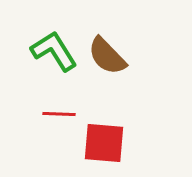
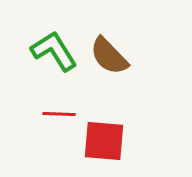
brown semicircle: moved 2 px right
red square: moved 2 px up
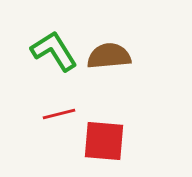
brown semicircle: rotated 129 degrees clockwise
red line: rotated 16 degrees counterclockwise
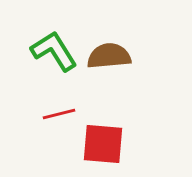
red square: moved 1 px left, 3 px down
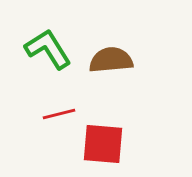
green L-shape: moved 6 px left, 2 px up
brown semicircle: moved 2 px right, 4 px down
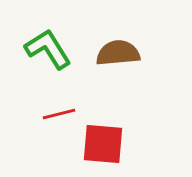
brown semicircle: moved 7 px right, 7 px up
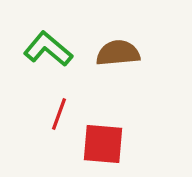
green L-shape: rotated 18 degrees counterclockwise
red line: rotated 56 degrees counterclockwise
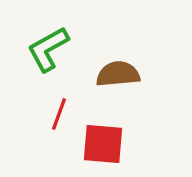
green L-shape: rotated 69 degrees counterclockwise
brown semicircle: moved 21 px down
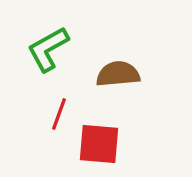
red square: moved 4 px left
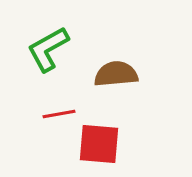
brown semicircle: moved 2 px left
red line: rotated 60 degrees clockwise
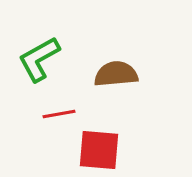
green L-shape: moved 9 px left, 10 px down
red square: moved 6 px down
